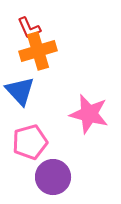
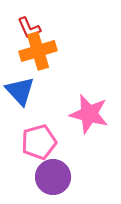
pink pentagon: moved 9 px right
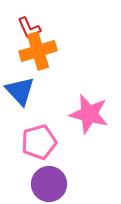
purple circle: moved 4 px left, 7 px down
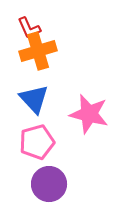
blue triangle: moved 14 px right, 8 px down
pink pentagon: moved 2 px left
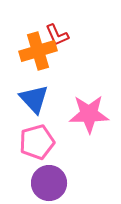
red L-shape: moved 28 px right, 7 px down
pink star: rotated 15 degrees counterclockwise
purple circle: moved 1 px up
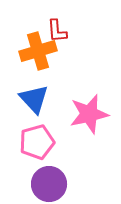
red L-shape: moved 4 px up; rotated 20 degrees clockwise
pink star: rotated 12 degrees counterclockwise
purple circle: moved 1 px down
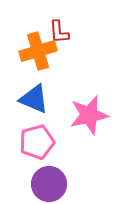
red L-shape: moved 2 px right, 1 px down
blue triangle: rotated 24 degrees counterclockwise
pink star: moved 1 px down
